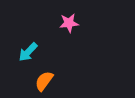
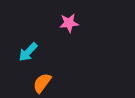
orange semicircle: moved 2 px left, 2 px down
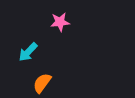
pink star: moved 9 px left, 1 px up
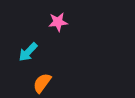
pink star: moved 2 px left
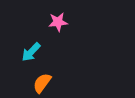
cyan arrow: moved 3 px right
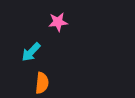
orange semicircle: rotated 150 degrees clockwise
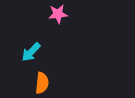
pink star: moved 8 px up
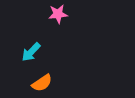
orange semicircle: rotated 50 degrees clockwise
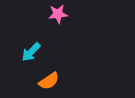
orange semicircle: moved 7 px right, 2 px up
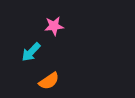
pink star: moved 4 px left, 12 px down
